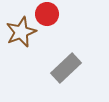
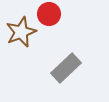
red circle: moved 2 px right
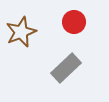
red circle: moved 25 px right, 8 px down
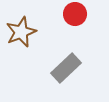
red circle: moved 1 px right, 8 px up
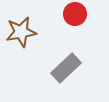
brown star: rotated 12 degrees clockwise
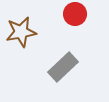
gray rectangle: moved 3 px left, 1 px up
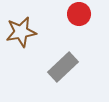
red circle: moved 4 px right
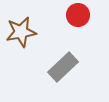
red circle: moved 1 px left, 1 px down
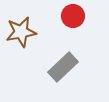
red circle: moved 5 px left, 1 px down
